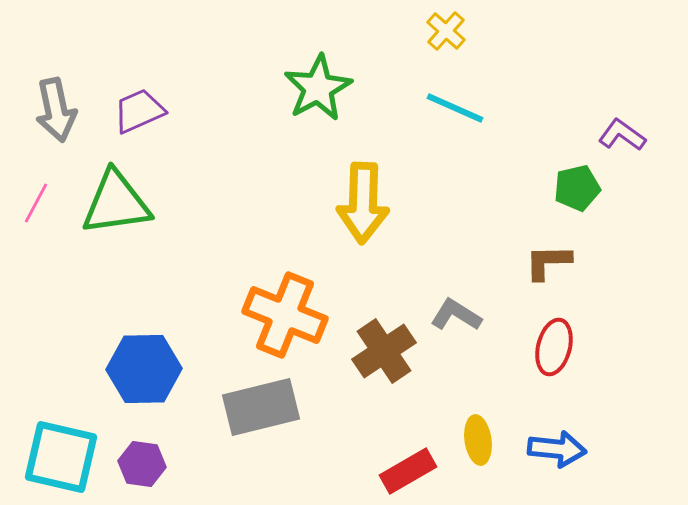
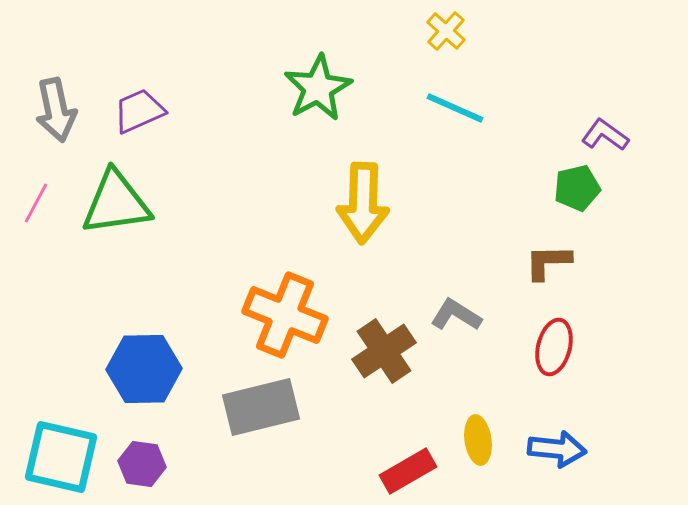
purple L-shape: moved 17 px left
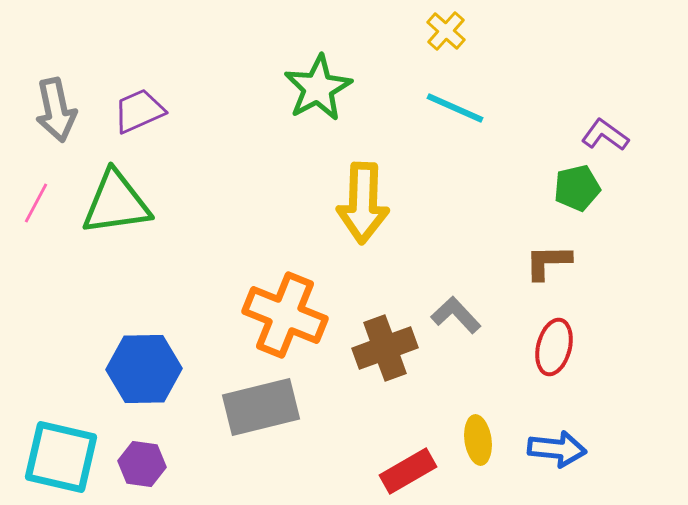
gray L-shape: rotated 15 degrees clockwise
brown cross: moved 1 px right, 3 px up; rotated 14 degrees clockwise
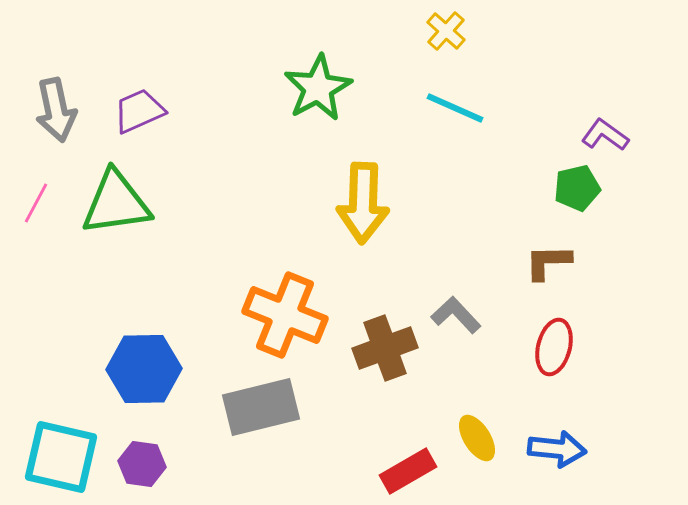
yellow ellipse: moved 1 px left, 2 px up; rotated 24 degrees counterclockwise
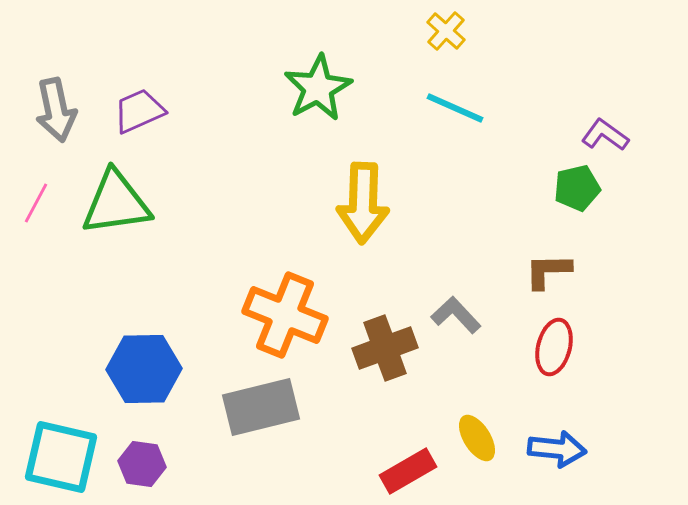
brown L-shape: moved 9 px down
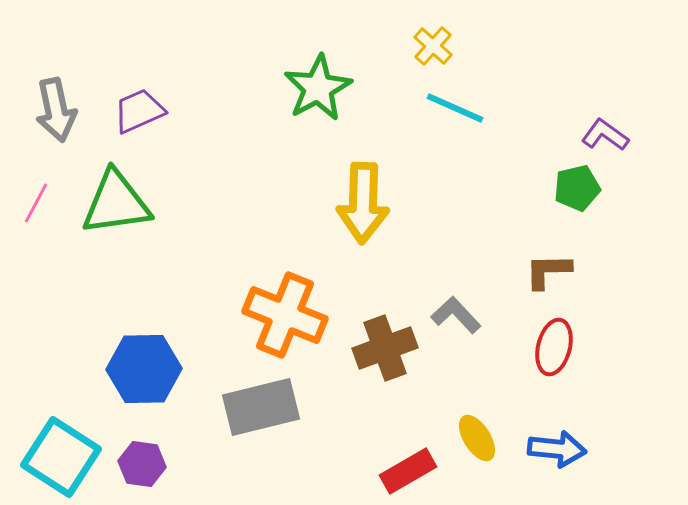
yellow cross: moved 13 px left, 15 px down
cyan square: rotated 20 degrees clockwise
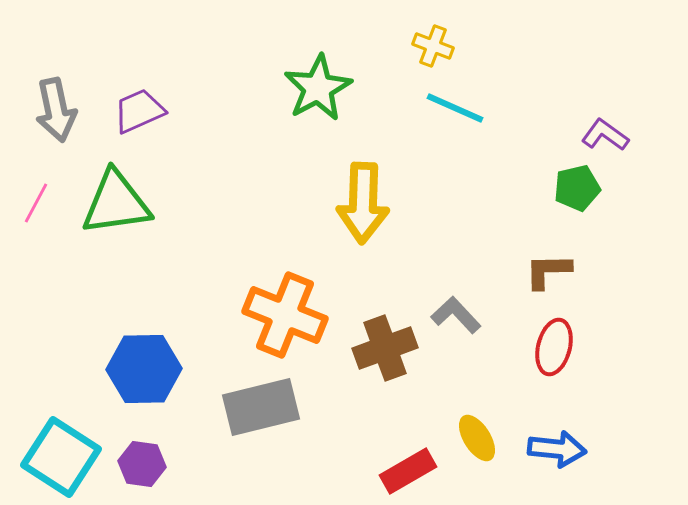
yellow cross: rotated 21 degrees counterclockwise
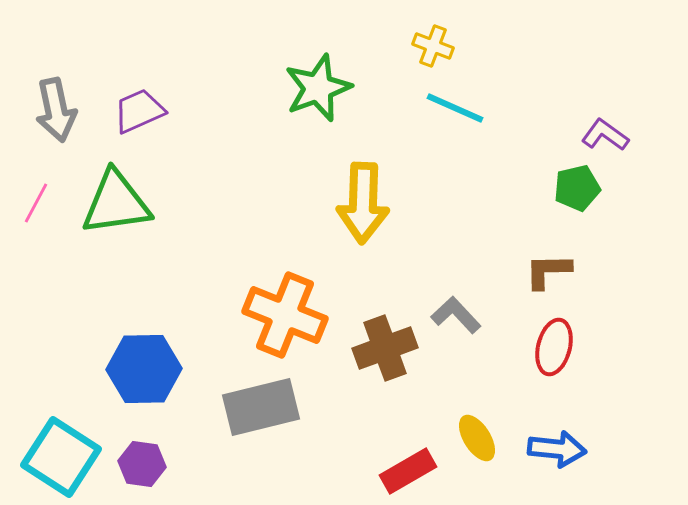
green star: rotated 8 degrees clockwise
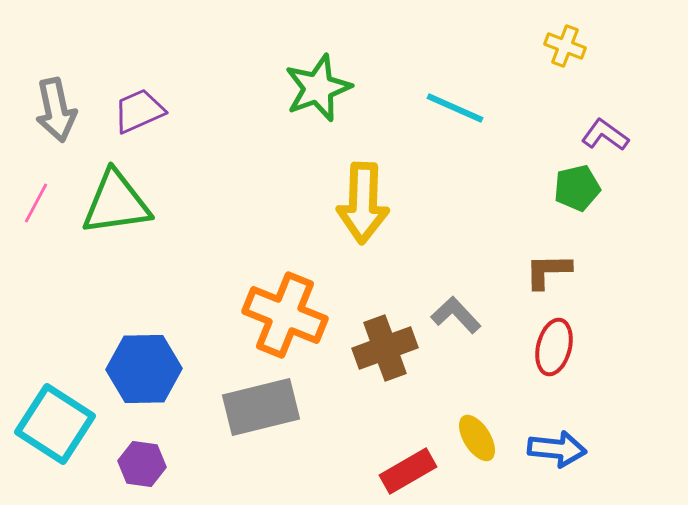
yellow cross: moved 132 px right
cyan square: moved 6 px left, 33 px up
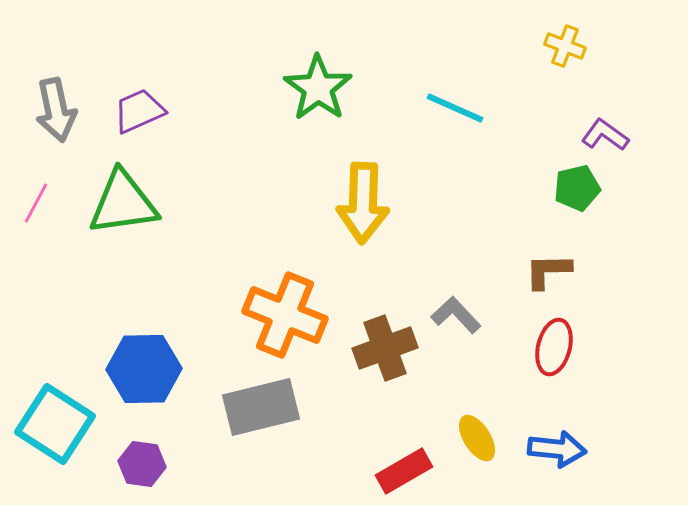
green star: rotated 16 degrees counterclockwise
green triangle: moved 7 px right
red rectangle: moved 4 px left
